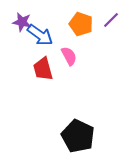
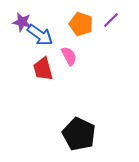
black pentagon: moved 1 px right, 2 px up
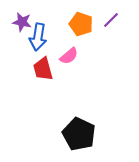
blue arrow: moved 2 px left, 2 px down; rotated 64 degrees clockwise
pink semicircle: rotated 78 degrees clockwise
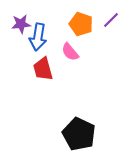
purple star: moved 1 px left, 2 px down; rotated 18 degrees counterclockwise
pink semicircle: moved 1 px right, 4 px up; rotated 90 degrees clockwise
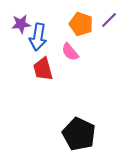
purple line: moved 2 px left
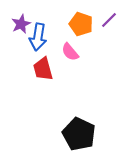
purple star: rotated 18 degrees counterclockwise
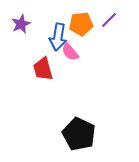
orange pentagon: rotated 25 degrees counterclockwise
blue arrow: moved 20 px right
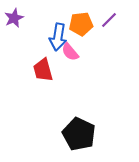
purple star: moved 7 px left, 6 px up
red trapezoid: moved 1 px down
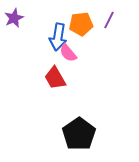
purple line: rotated 18 degrees counterclockwise
pink semicircle: moved 2 px left, 1 px down
red trapezoid: moved 12 px right, 8 px down; rotated 15 degrees counterclockwise
black pentagon: rotated 12 degrees clockwise
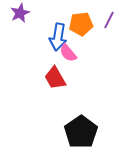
purple star: moved 6 px right, 5 px up
black pentagon: moved 2 px right, 2 px up
